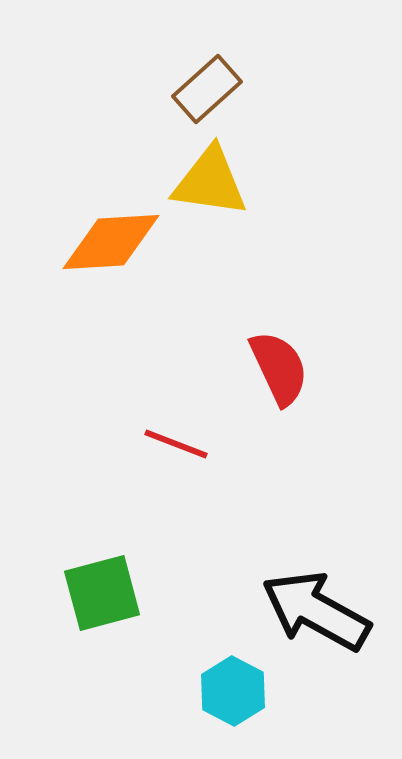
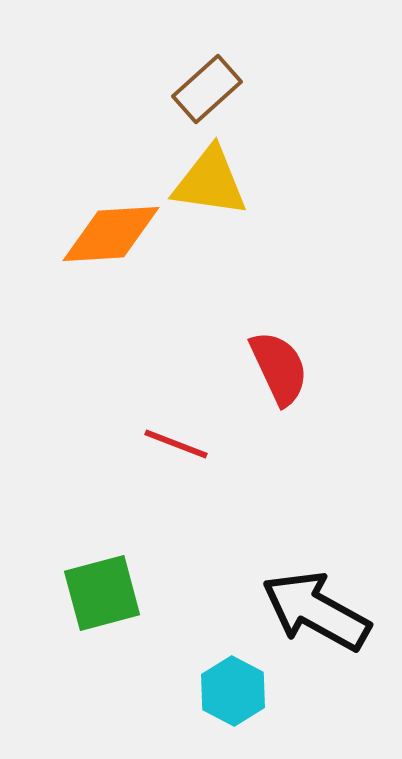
orange diamond: moved 8 px up
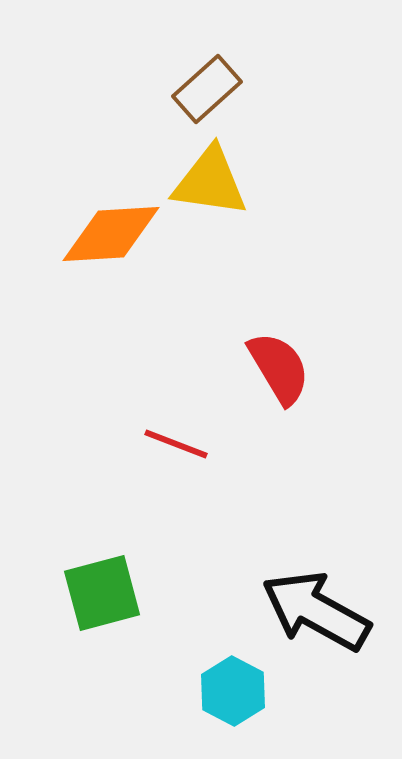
red semicircle: rotated 6 degrees counterclockwise
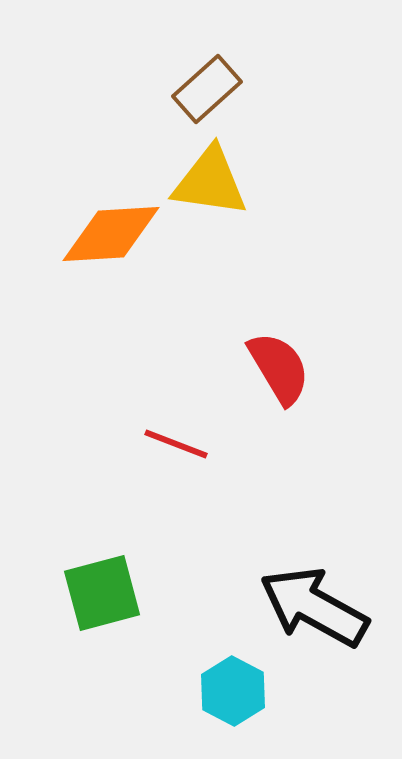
black arrow: moved 2 px left, 4 px up
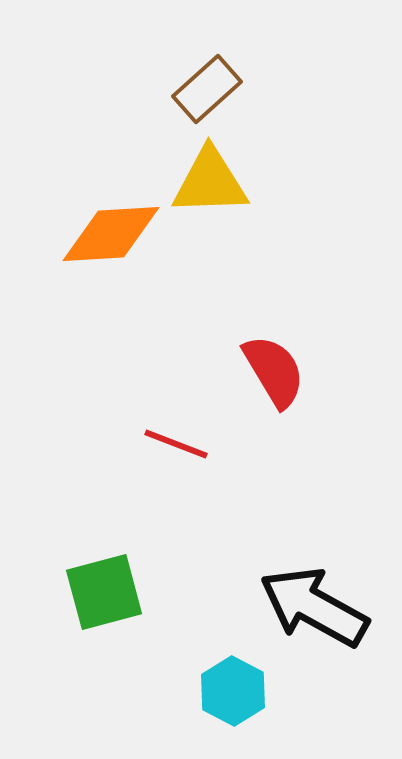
yellow triangle: rotated 10 degrees counterclockwise
red semicircle: moved 5 px left, 3 px down
green square: moved 2 px right, 1 px up
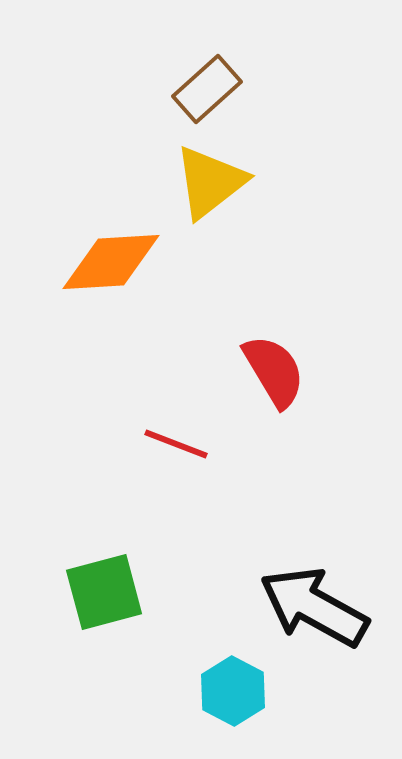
yellow triangle: rotated 36 degrees counterclockwise
orange diamond: moved 28 px down
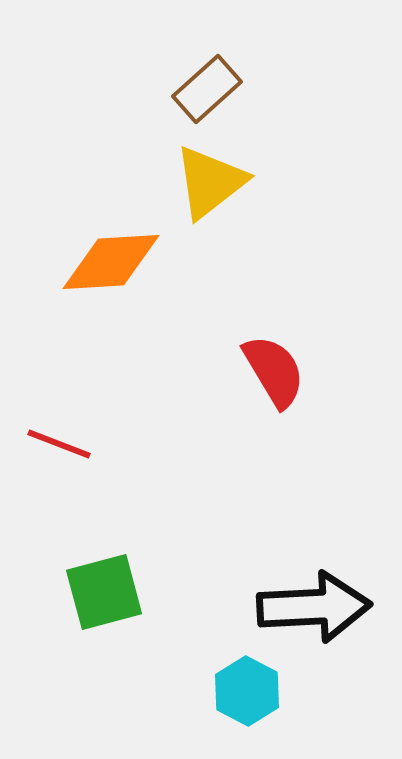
red line: moved 117 px left
black arrow: rotated 148 degrees clockwise
cyan hexagon: moved 14 px right
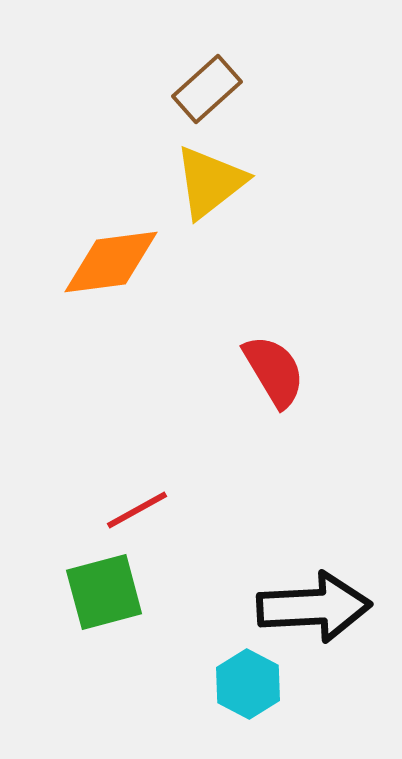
orange diamond: rotated 4 degrees counterclockwise
red line: moved 78 px right, 66 px down; rotated 50 degrees counterclockwise
cyan hexagon: moved 1 px right, 7 px up
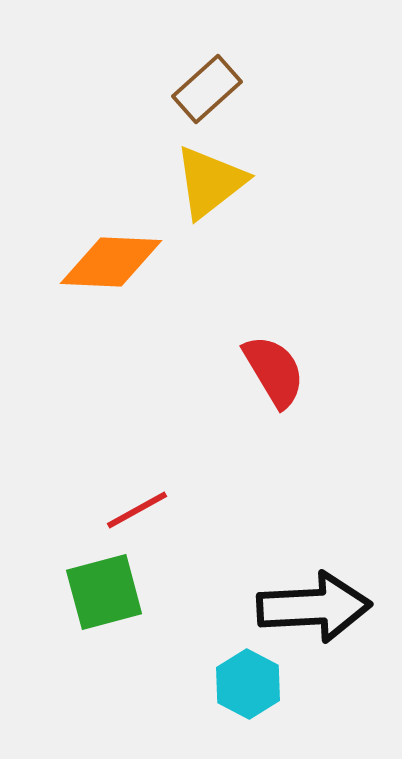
orange diamond: rotated 10 degrees clockwise
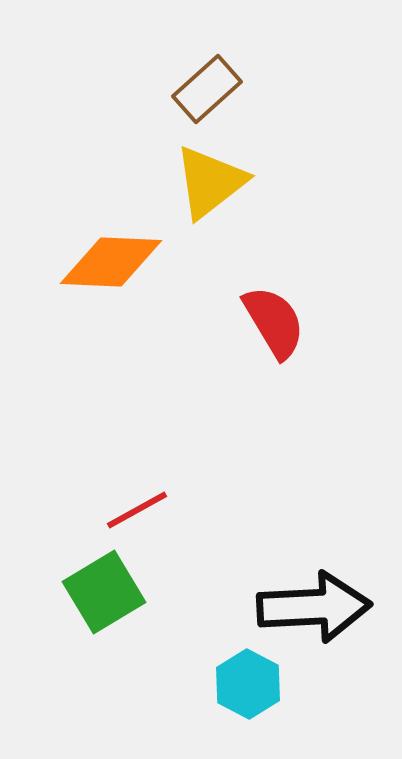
red semicircle: moved 49 px up
green square: rotated 16 degrees counterclockwise
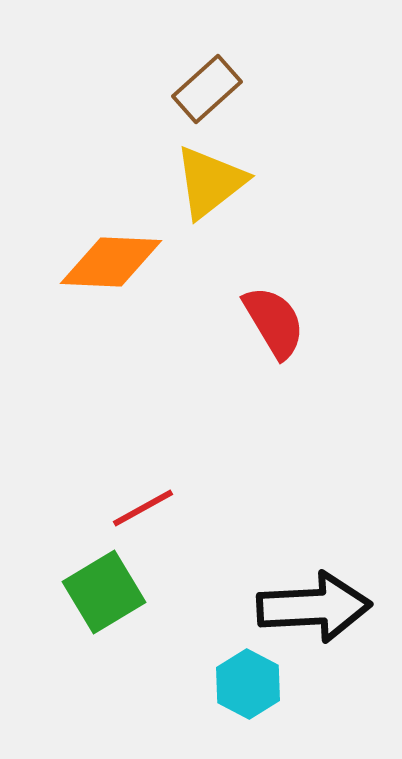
red line: moved 6 px right, 2 px up
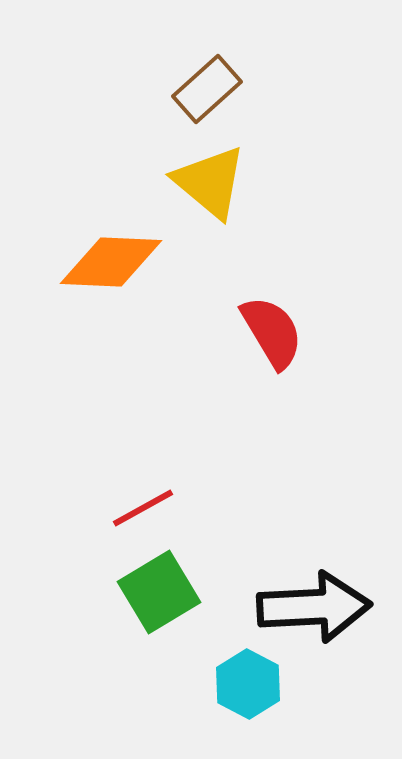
yellow triangle: rotated 42 degrees counterclockwise
red semicircle: moved 2 px left, 10 px down
green square: moved 55 px right
